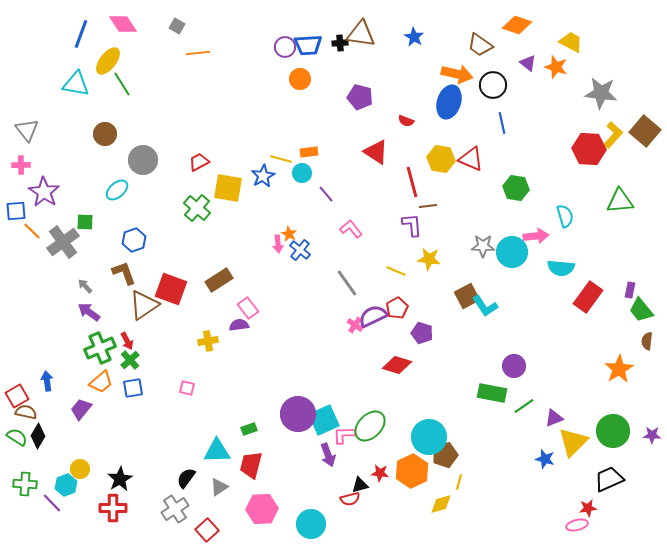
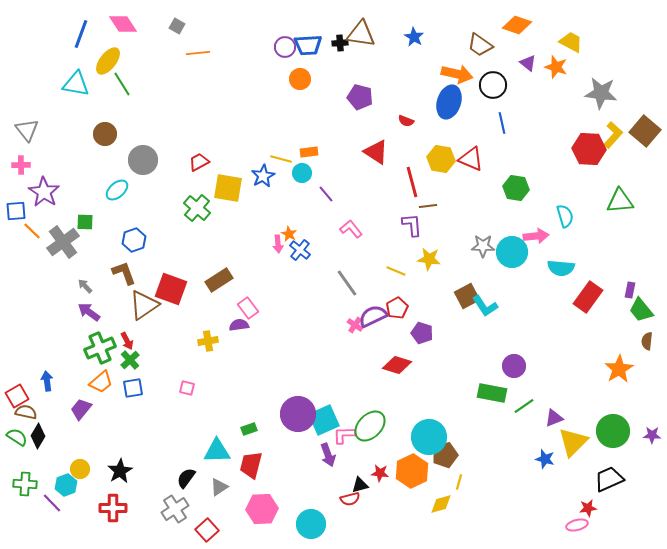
black star at (120, 479): moved 8 px up
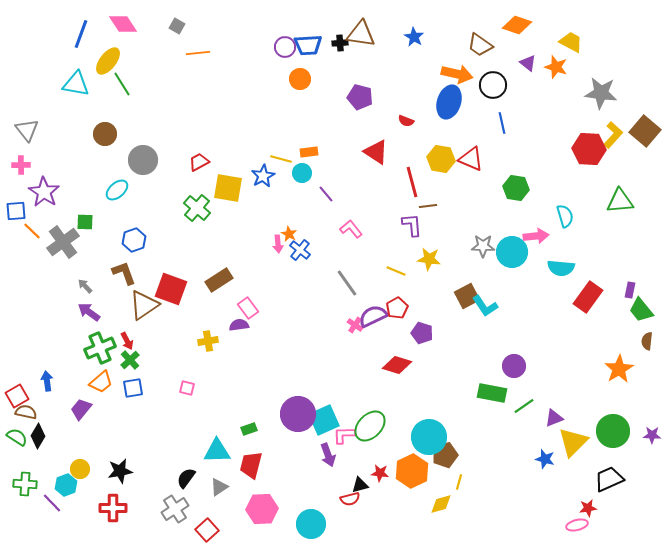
black star at (120, 471): rotated 20 degrees clockwise
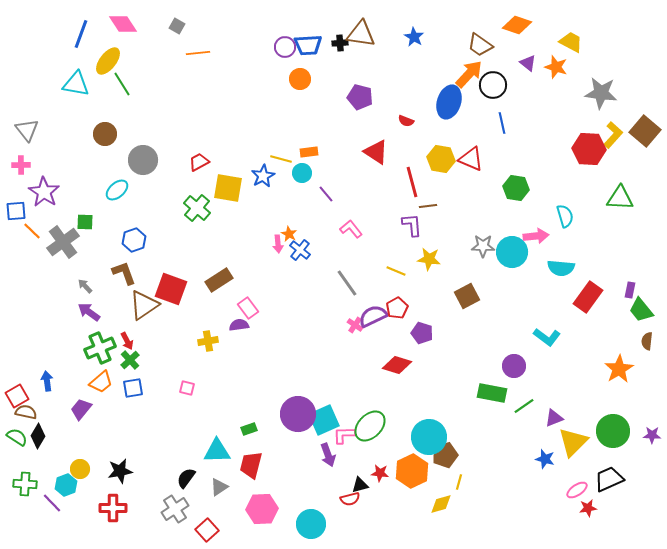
orange arrow at (457, 74): moved 12 px right; rotated 60 degrees counterclockwise
green triangle at (620, 201): moved 3 px up; rotated 8 degrees clockwise
cyan L-shape at (485, 306): moved 62 px right, 31 px down; rotated 20 degrees counterclockwise
pink ellipse at (577, 525): moved 35 px up; rotated 20 degrees counterclockwise
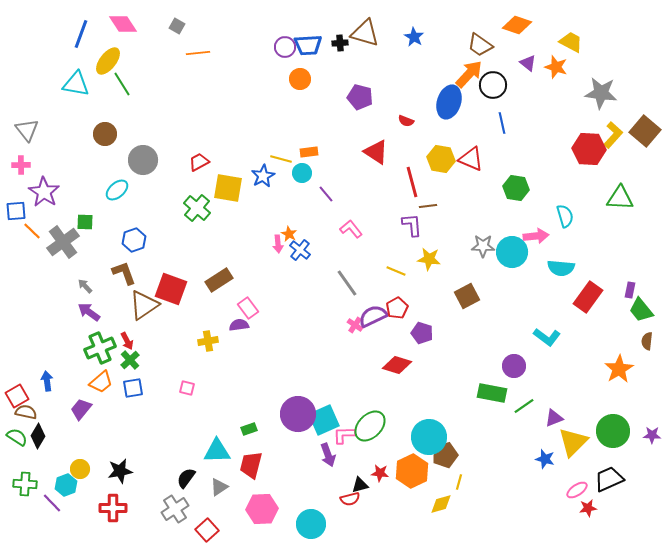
brown triangle at (361, 34): moved 4 px right, 1 px up; rotated 8 degrees clockwise
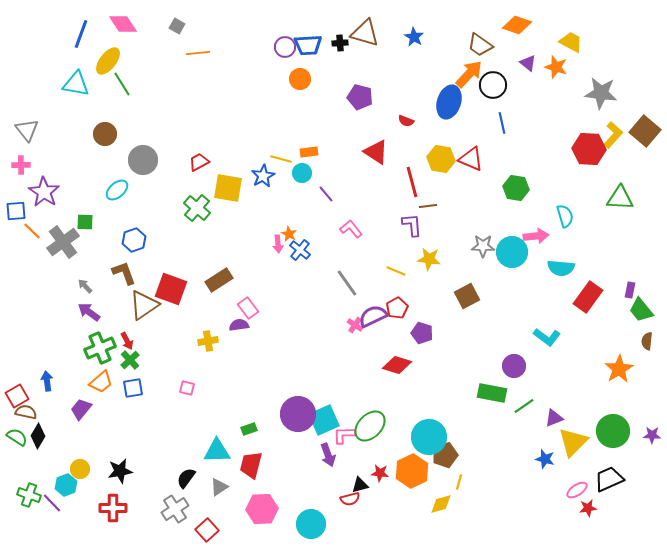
green cross at (25, 484): moved 4 px right, 11 px down; rotated 15 degrees clockwise
